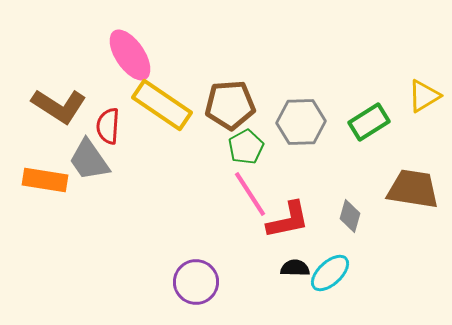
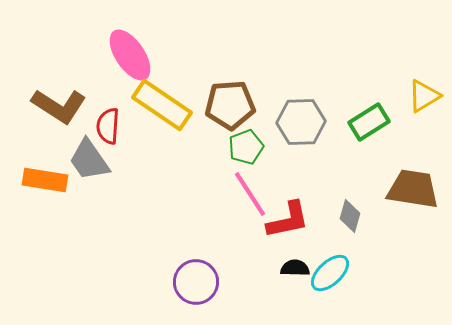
green pentagon: rotated 8 degrees clockwise
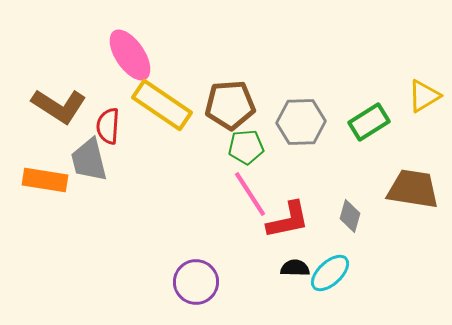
green pentagon: rotated 16 degrees clockwise
gray trapezoid: rotated 21 degrees clockwise
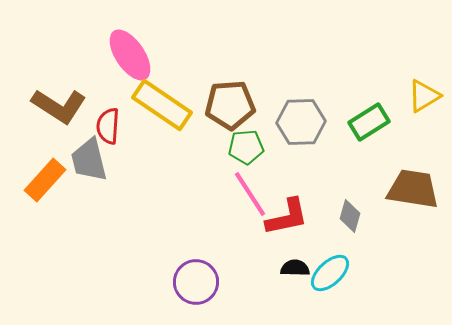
orange rectangle: rotated 57 degrees counterclockwise
red L-shape: moved 1 px left, 3 px up
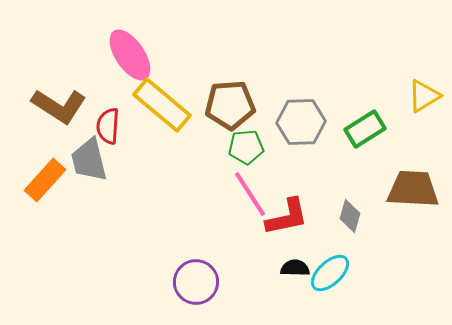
yellow rectangle: rotated 6 degrees clockwise
green rectangle: moved 4 px left, 7 px down
brown trapezoid: rotated 6 degrees counterclockwise
